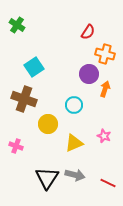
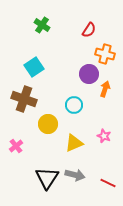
green cross: moved 25 px right
red semicircle: moved 1 px right, 2 px up
pink cross: rotated 32 degrees clockwise
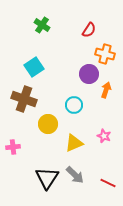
orange arrow: moved 1 px right, 1 px down
pink cross: moved 3 px left, 1 px down; rotated 32 degrees clockwise
gray arrow: rotated 30 degrees clockwise
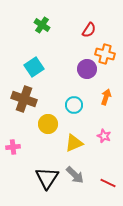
purple circle: moved 2 px left, 5 px up
orange arrow: moved 7 px down
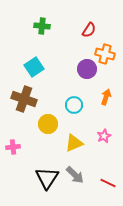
green cross: moved 1 px down; rotated 28 degrees counterclockwise
pink star: rotated 24 degrees clockwise
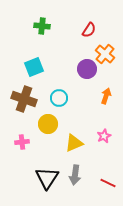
orange cross: rotated 24 degrees clockwise
cyan square: rotated 12 degrees clockwise
orange arrow: moved 1 px up
cyan circle: moved 15 px left, 7 px up
pink cross: moved 9 px right, 5 px up
gray arrow: rotated 54 degrees clockwise
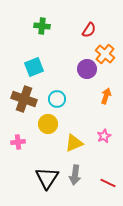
cyan circle: moved 2 px left, 1 px down
pink cross: moved 4 px left
